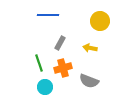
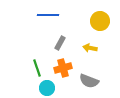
green line: moved 2 px left, 5 px down
cyan circle: moved 2 px right, 1 px down
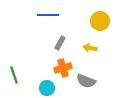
green line: moved 23 px left, 7 px down
gray semicircle: moved 3 px left
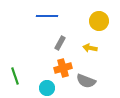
blue line: moved 1 px left, 1 px down
yellow circle: moved 1 px left
green line: moved 1 px right, 1 px down
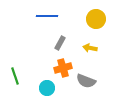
yellow circle: moved 3 px left, 2 px up
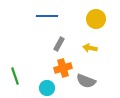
gray rectangle: moved 1 px left, 1 px down
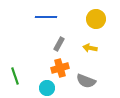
blue line: moved 1 px left, 1 px down
orange cross: moved 3 px left
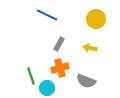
blue line: moved 1 px right, 2 px up; rotated 25 degrees clockwise
green line: moved 16 px right
